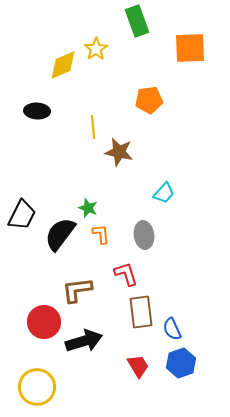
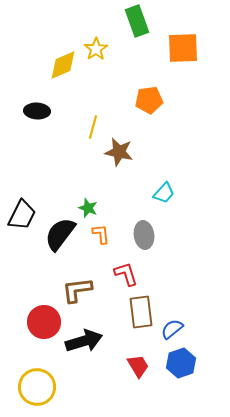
orange square: moved 7 px left
yellow line: rotated 20 degrees clockwise
blue semicircle: rotated 75 degrees clockwise
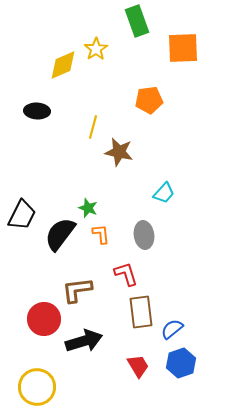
red circle: moved 3 px up
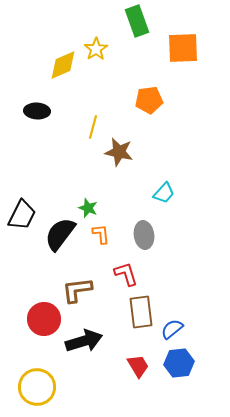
blue hexagon: moved 2 px left; rotated 12 degrees clockwise
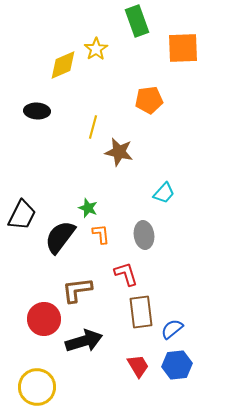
black semicircle: moved 3 px down
blue hexagon: moved 2 px left, 2 px down
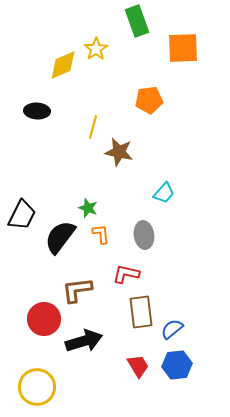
red L-shape: rotated 60 degrees counterclockwise
